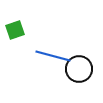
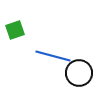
black circle: moved 4 px down
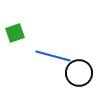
green square: moved 3 px down
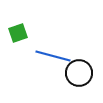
green square: moved 3 px right
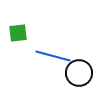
green square: rotated 12 degrees clockwise
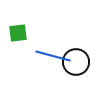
black circle: moved 3 px left, 11 px up
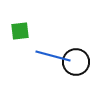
green square: moved 2 px right, 2 px up
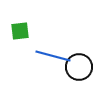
black circle: moved 3 px right, 5 px down
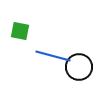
green square: rotated 18 degrees clockwise
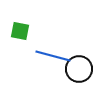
black circle: moved 2 px down
